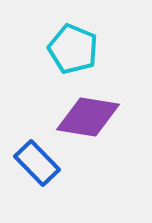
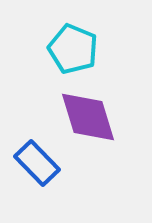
purple diamond: rotated 64 degrees clockwise
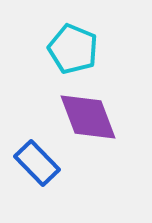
purple diamond: rotated 4 degrees counterclockwise
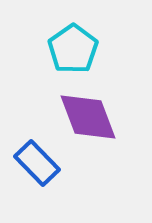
cyan pentagon: rotated 15 degrees clockwise
